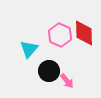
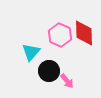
cyan triangle: moved 2 px right, 3 px down
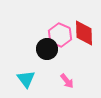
cyan triangle: moved 5 px left, 27 px down; rotated 18 degrees counterclockwise
black circle: moved 2 px left, 22 px up
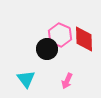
red diamond: moved 6 px down
pink arrow: rotated 63 degrees clockwise
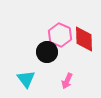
black circle: moved 3 px down
